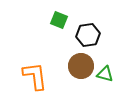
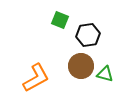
green square: moved 1 px right
orange L-shape: moved 1 px right, 2 px down; rotated 68 degrees clockwise
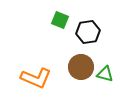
black hexagon: moved 3 px up
brown circle: moved 1 px down
orange L-shape: rotated 52 degrees clockwise
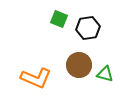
green square: moved 1 px left, 1 px up
black hexagon: moved 4 px up
brown circle: moved 2 px left, 2 px up
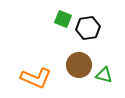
green square: moved 4 px right
green triangle: moved 1 px left, 1 px down
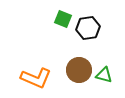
brown circle: moved 5 px down
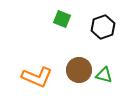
green square: moved 1 px left
black hexagon: moved 15 px right, 1 px up; rotated 10 degrees counterclockwise
orange L-shape: moved 1 px right, 1 px up
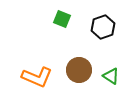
green triangle: moved 7 px right, 1 px down; rotated 18 degrees clockwise
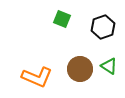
brown circle: moved 1 px right, 1 px up
green triangle: moved 2 px left, 10 px up
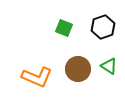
green square: moved 2 px right, 9 px down
brown circle: moved 2 px left
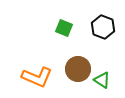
black hexagon: rotated 20 degrees counterclockwise
green triangle: moved 7 px left, 14 px down
